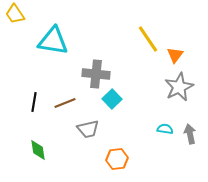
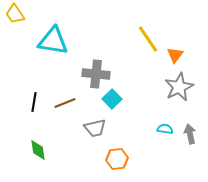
gray trapezoid: moved 7 px right, 1 px up
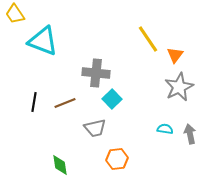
cyan triangle: moved 10 px left; rotated 12 degrees clockwise
gray cross: moved 1 px up
green diamond: moved 22 px right, 15 px down
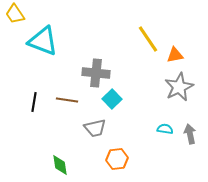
orange triangle: rotated 42 degrees clockwise
brown line: moved 2 px right, 3 px up; rotated 30 degrees clockwise
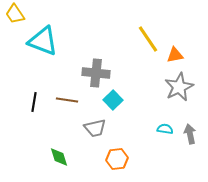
cyan square: moved 1 px right, 1 px down
green diamond: moved 1 px left, 8 px up; rotated 10 degrees counterclockwise
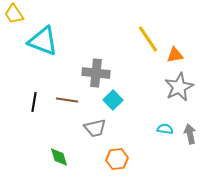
yellow trapezoid: moved 1 px left
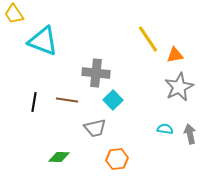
green diamond: rotated 70 degrees counterclockwise
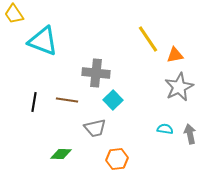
green diamond: moved 2 px right, 3 px up
